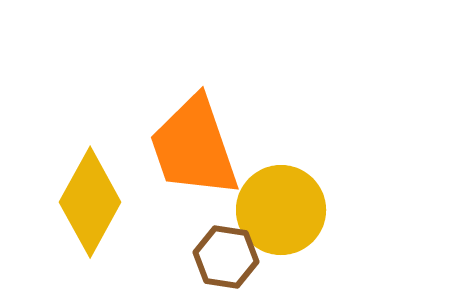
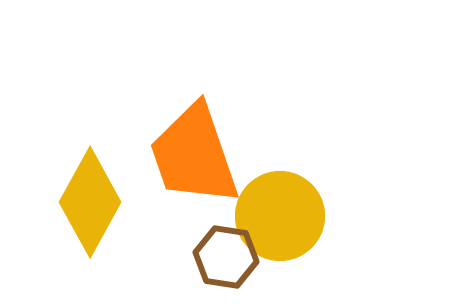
orange trapezoid: moved 8 px down
yellow circle: moved 1 px left, 6 px down
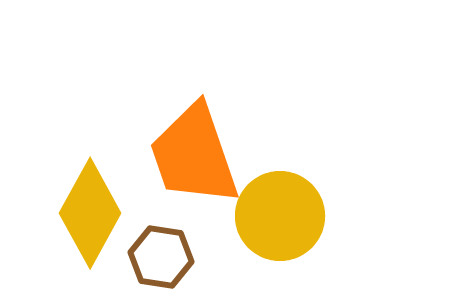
yellow diamond: moved 11 px down
brown hexagon: moved 65 px left
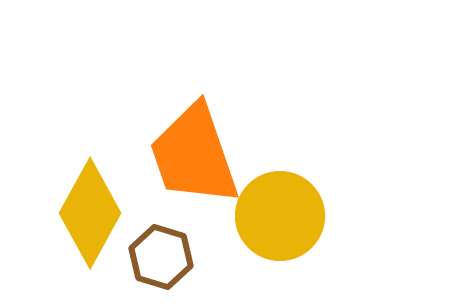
brown hexagon: rotated 8 degrees clockwise
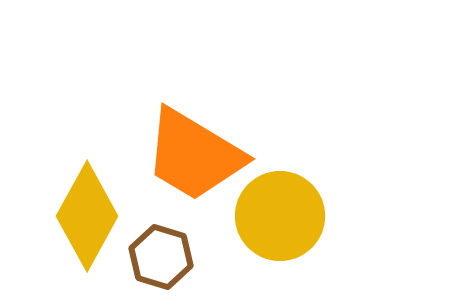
orange trapezoid: rotated 40 degrees counterclockwise
yellow diamond: moved 3 px left, 3 px down
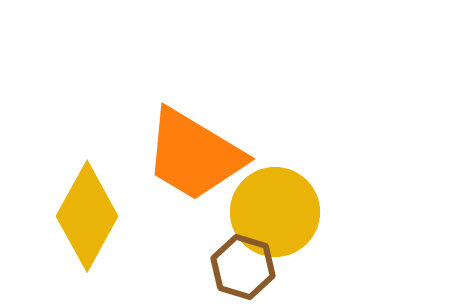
yellow circle: moved 5 px left, 4 px up
brown hexagon: moved 82 px right, 10 px down
